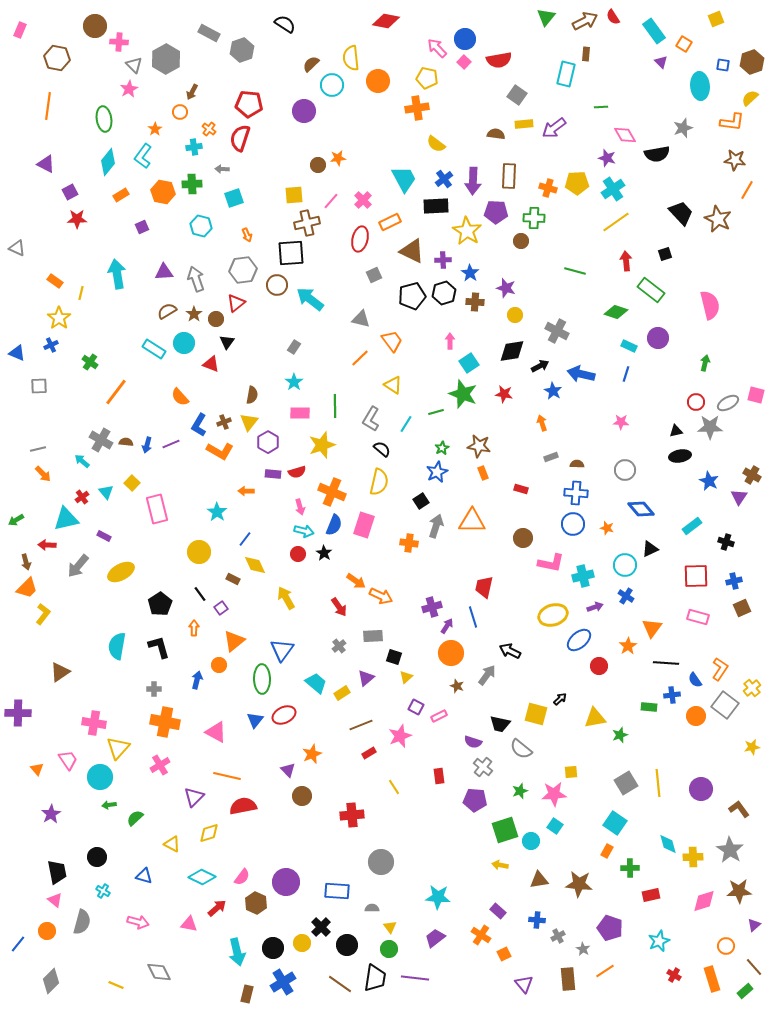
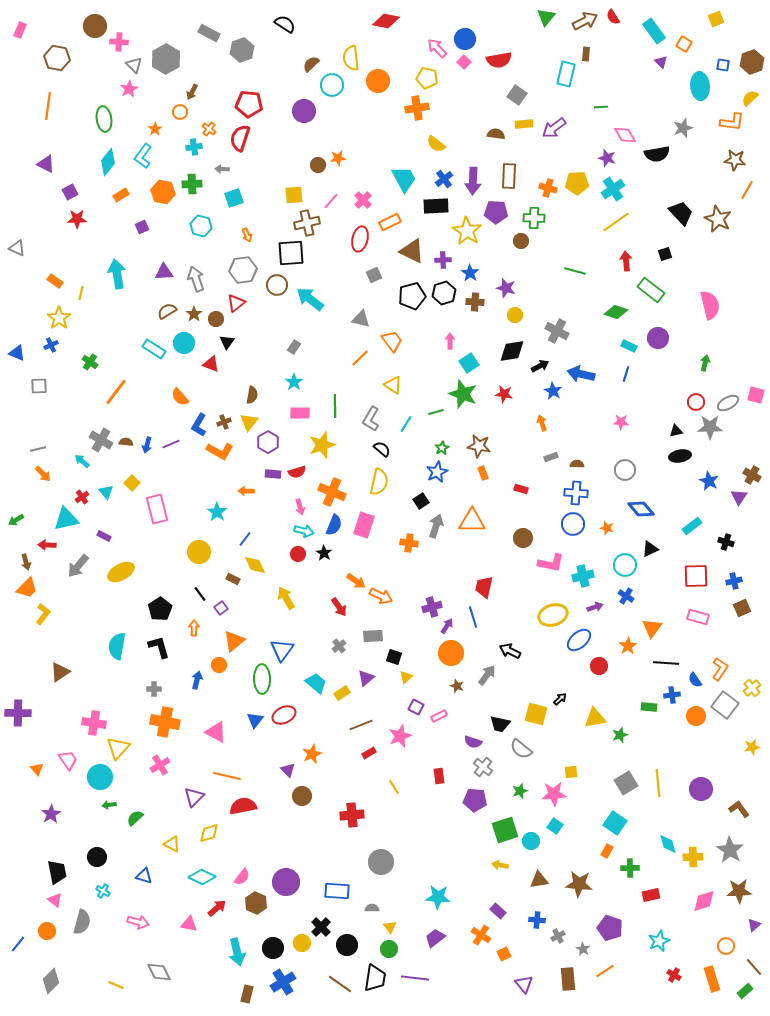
black pentagon at (160, 604): moved 5 px down
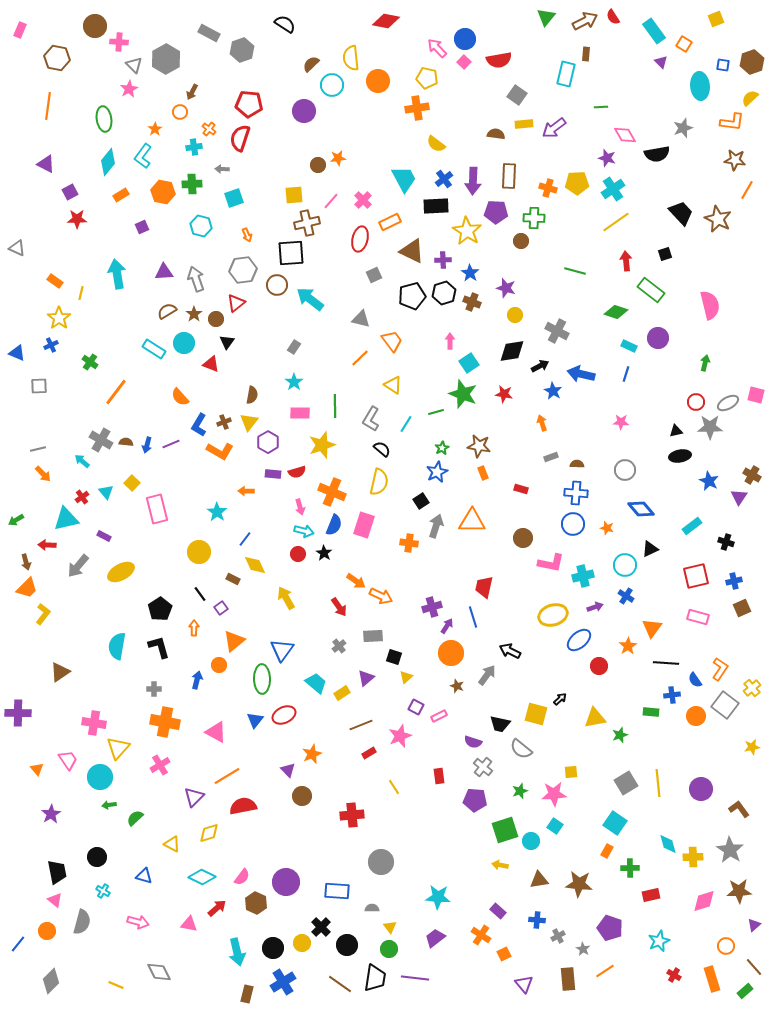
brown cross at (475, 302): moved 3 px left; rotated 18 degrees clockwise
red square at (696, 576): rotated 12 degrees counterclockwise
green rectangle at (649, 707): moved 2 px right, 5 px down
orange line at (227, 776): rotated 44 degrees counterclockwise
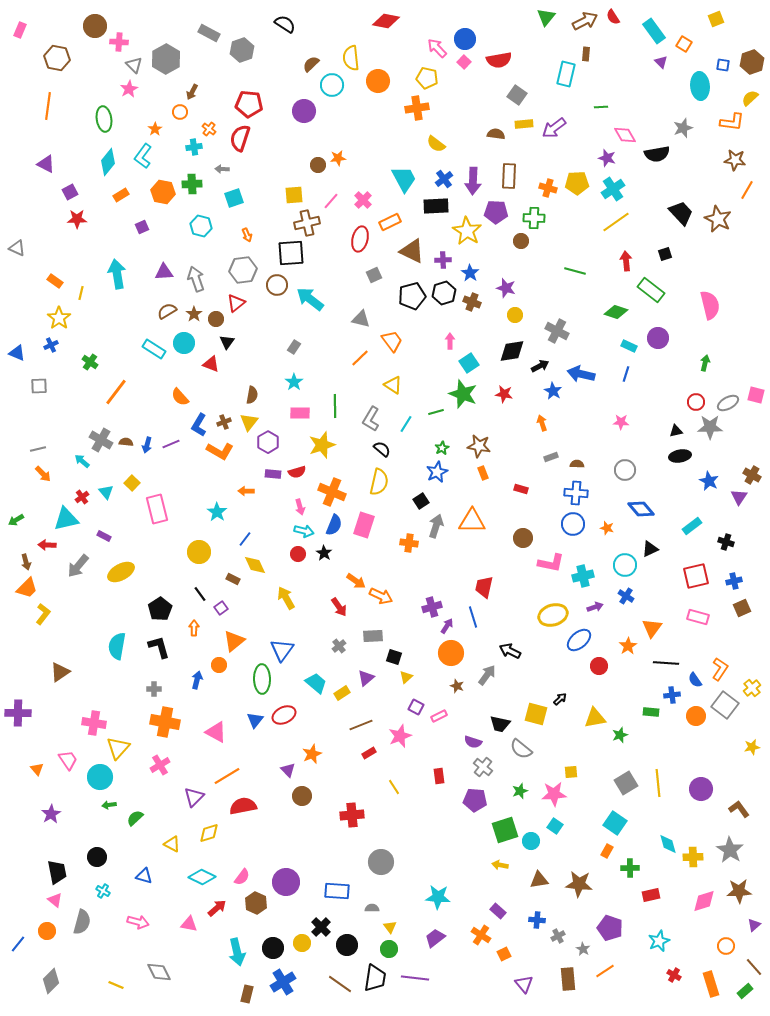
orange rectangle at (712, 979): moved 1 px left, 5 px down
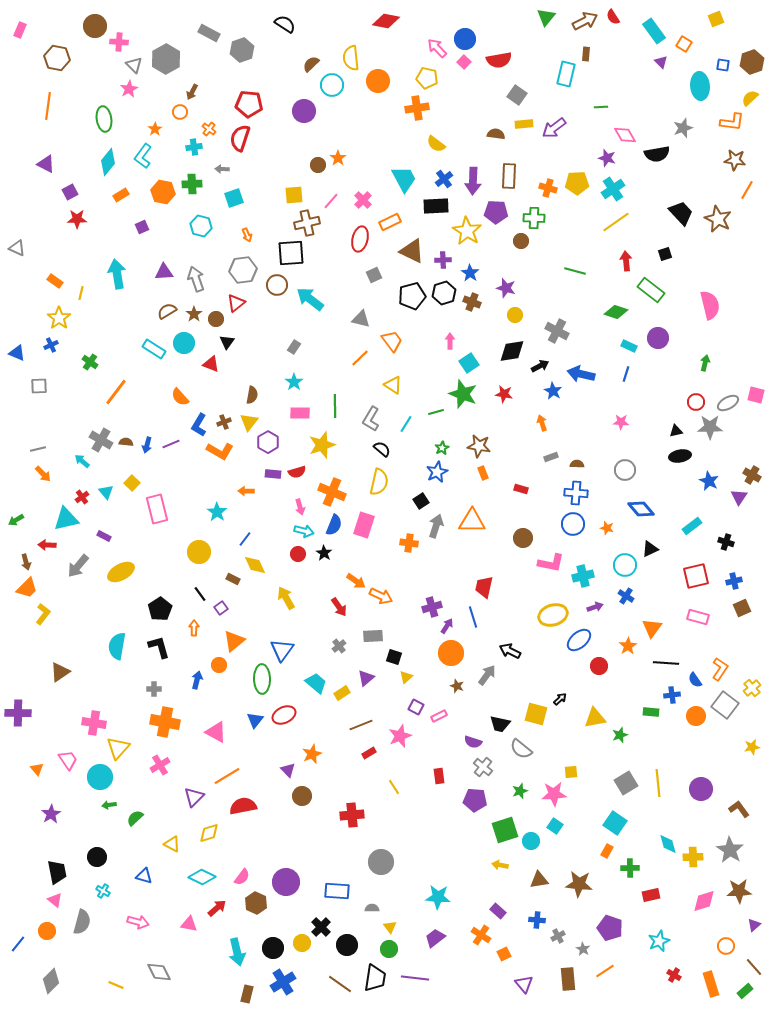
orange star at (338, 158): rotated 28 degrees counterclockwise
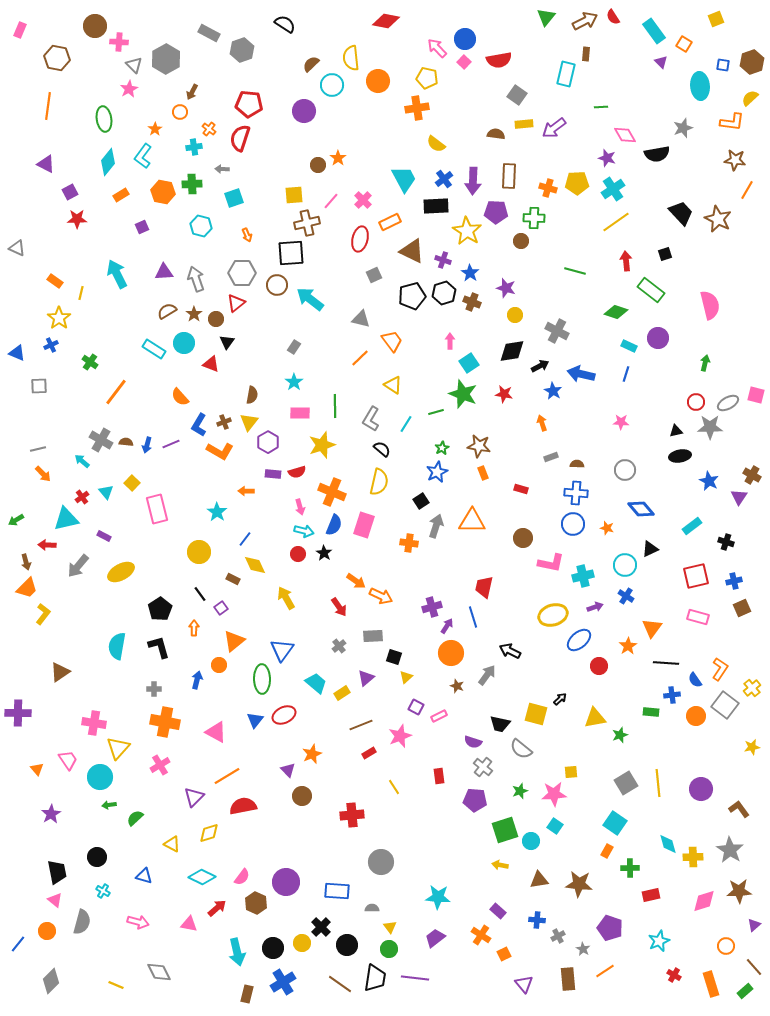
purple cross at (443, 260): rotated 21 degrees clockwise
gray hexagon at (243, 270): moved 1 px left, 3 px down; rotated 8 degrees clockwise
cyan arrow at (117, 274): rotated 16 degrees counterclockwise
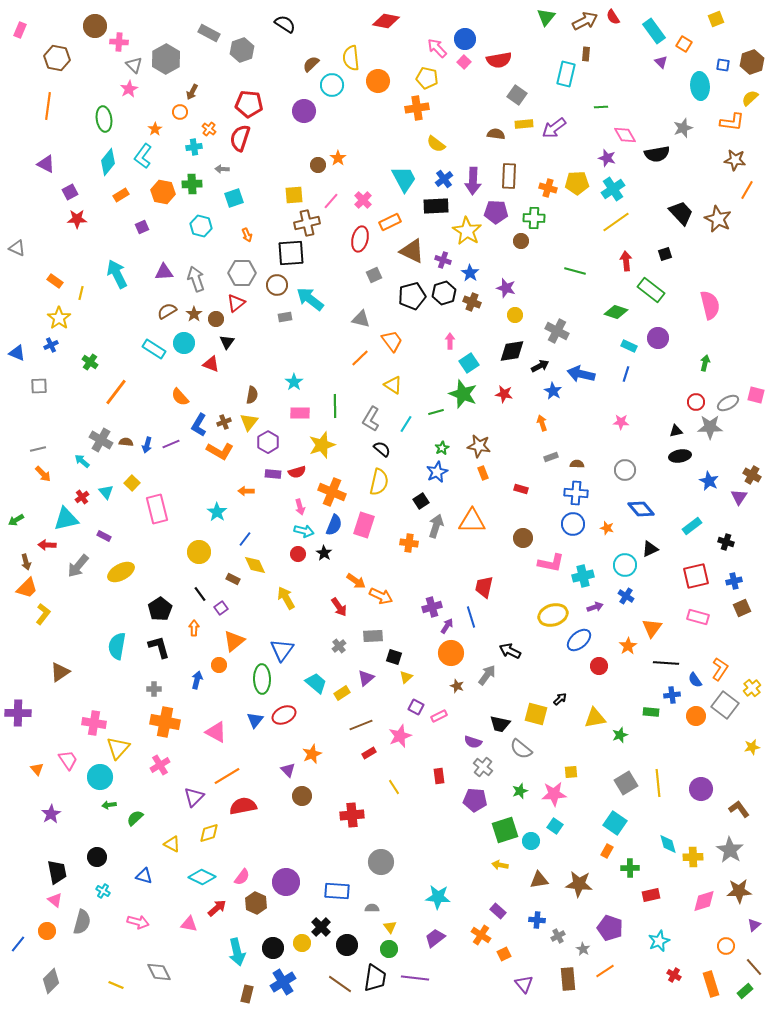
gray rectangle at (294, 347): moved 9 px left, 30 px up; rotated 48 degrees clockwise
blue line at (473, 617): moved 2 px left
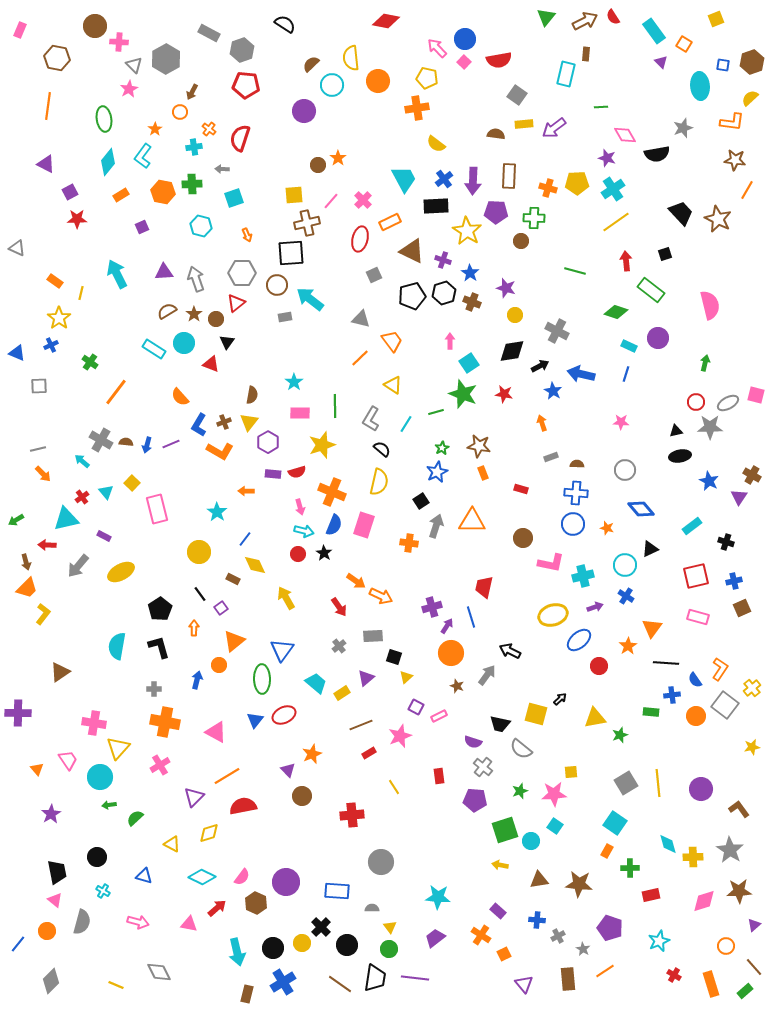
red pentagon at (249, 104): moved 3 px left, 19 px up
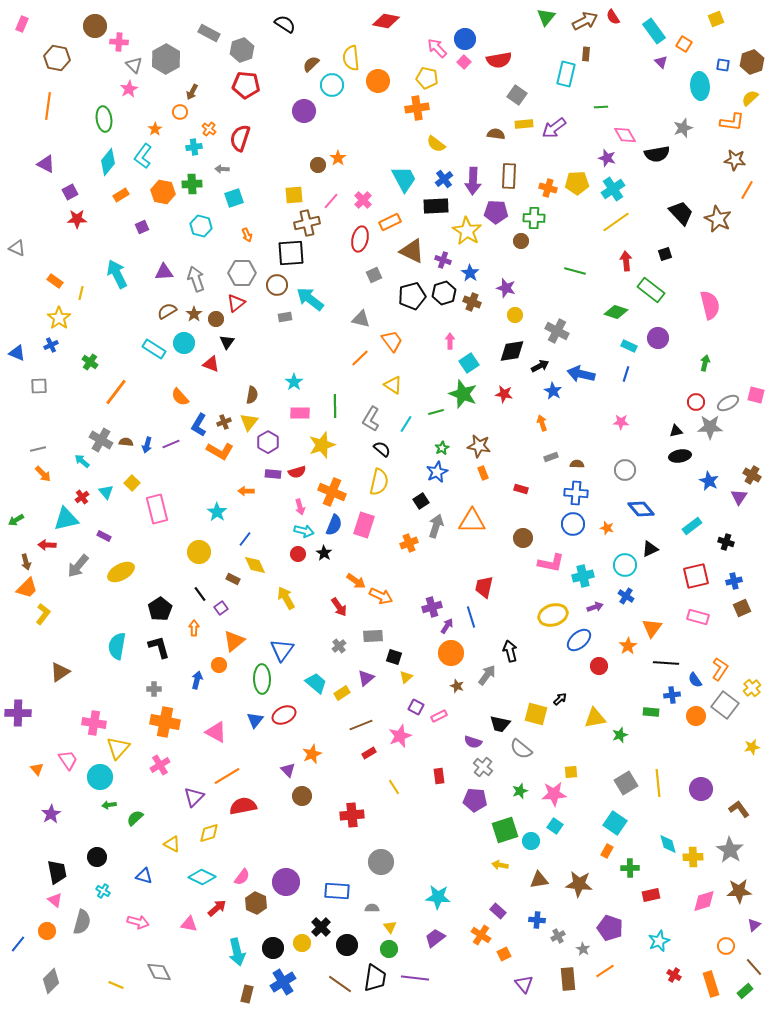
pink rectangle at (20, 30): moved 2 px right, 6 px up
orange cross at (409, 543): rotated 30 degrees counterclockwise
black arrow at (510, 651): rotated 50 degrees clockwise
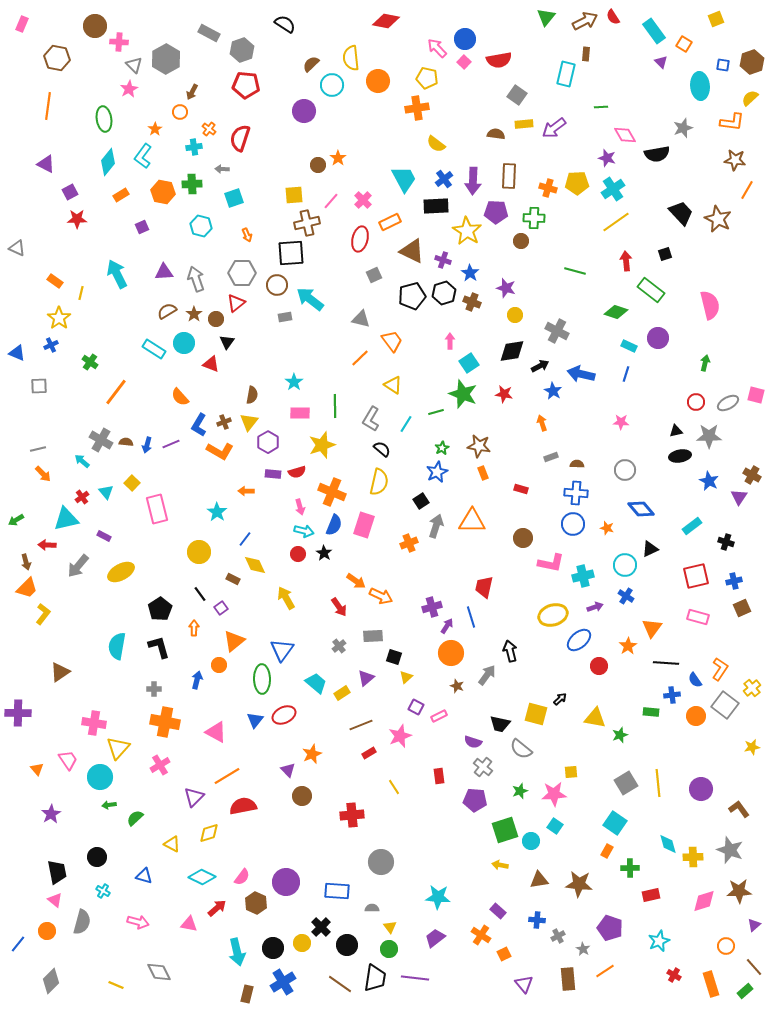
gray star at (710, 427): moved 1 px left, 9 px down
yellow triangle at (595, 718): rotated 20 degrees clockwise
gray star at (730, 850): rotated 12 degrees counterclockwise
